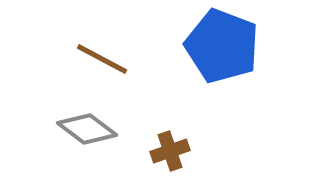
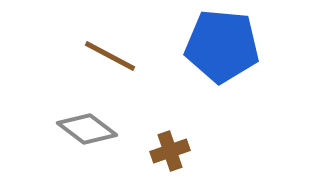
blue pentagon: rotated 16 degrees counterclockwise
brown line: moved 8 px right, 3 px up
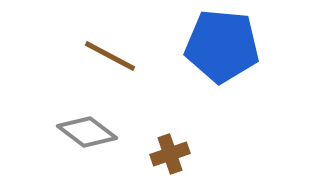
gray diamond: moved 3 px down
brown cross: moved 3 px down
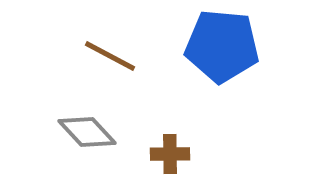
gray diamond: rotated 10 degrees clockwise
brown cross: rotated 18 degrees clockwise
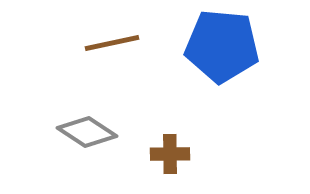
brown line: moved 2 px right, 13 px up; rotated 40 degrees counterclockwise
gray diamond: rotated 14 degrees counterclockwise
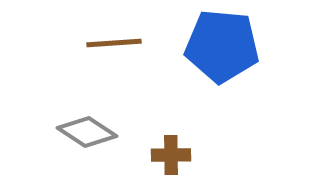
brown line: moved 2 px right; rotated 8 degrees clockwise
brown cross: moved 1 px right, 1 px down
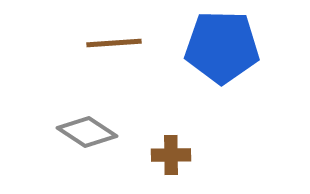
blue pentagon: moved 1 px down; rotated 4 degrees counterclockwise
